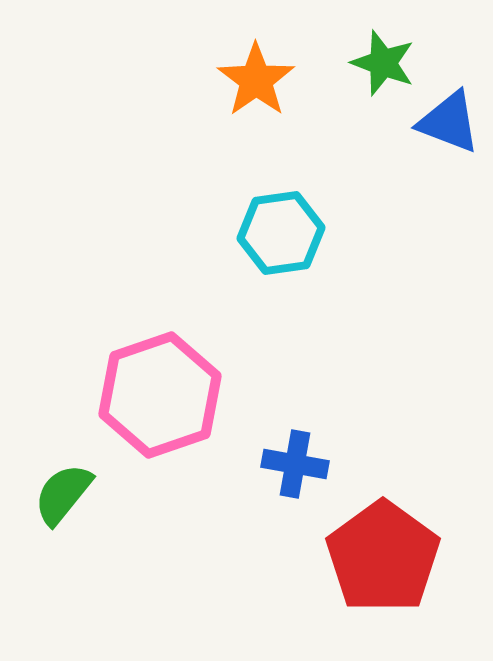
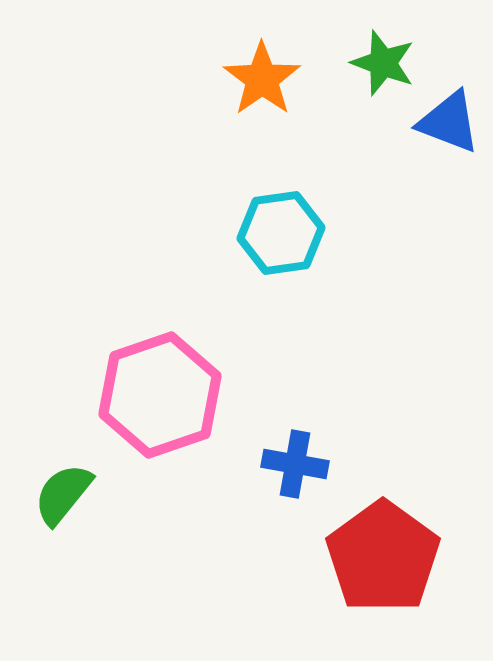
orange star: moved 6 px right, 1 px up
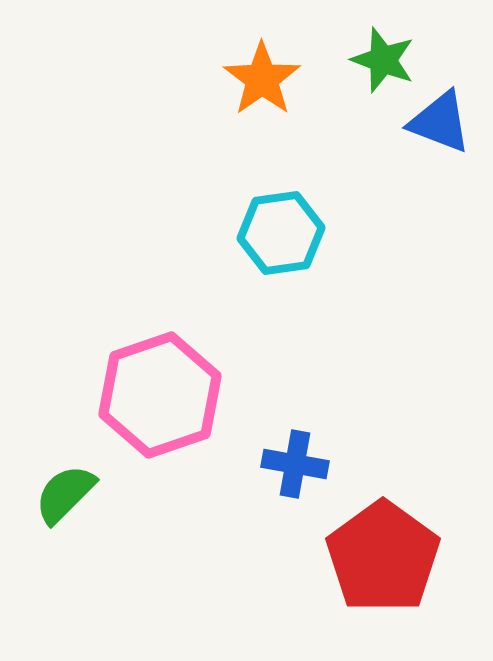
green star: moved 3 px up
blue triangle: moved 9 px left
green semicircle: moved 2 px right; rotated 6 degrees clockwise
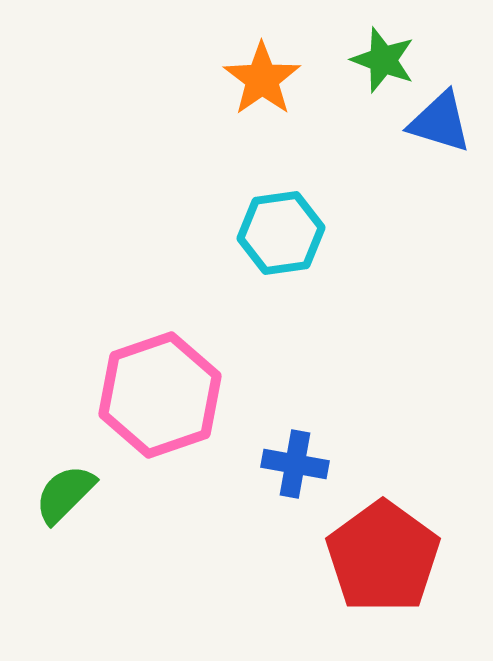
blue triangle: rotated 4 degrees counterclockwise
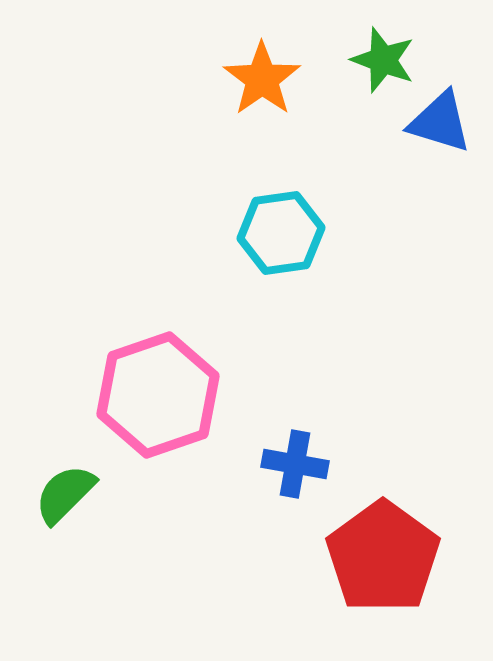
pink hexagon: moved 2 px left
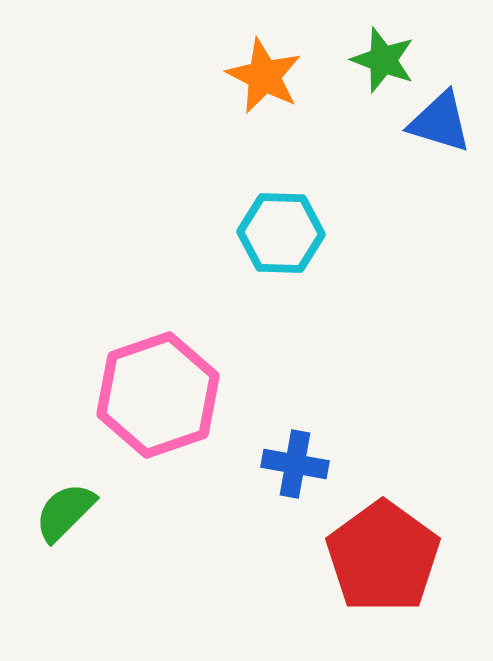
orange star: moved 2 px right, 3 px up; rotated 10 degrees counterclockwise
cyan hexagon: rotated 10 degrees clockwise
green semicircle: moved 18 px down
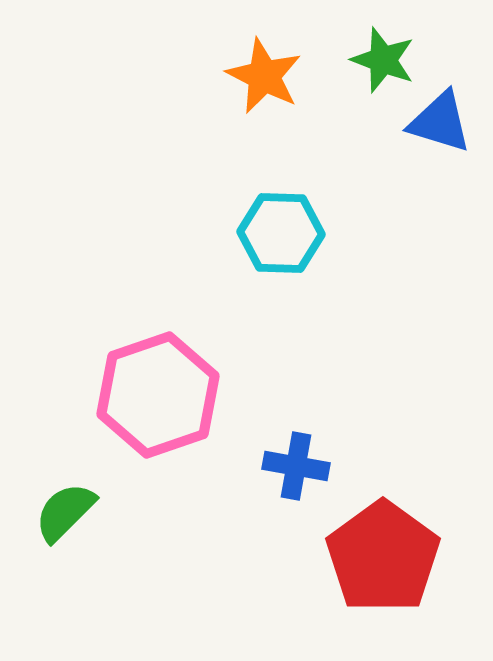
blue cross: moved 1 px right, 2 px down
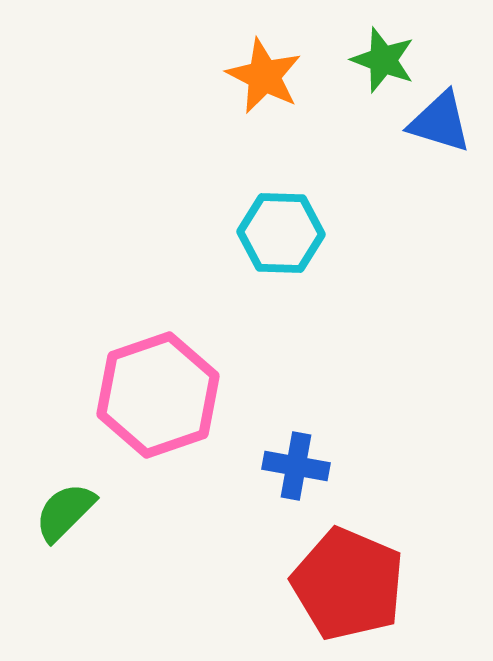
red pentagon: moved 35 px left, 27 px down; rotated 13 degrees counterclockwise
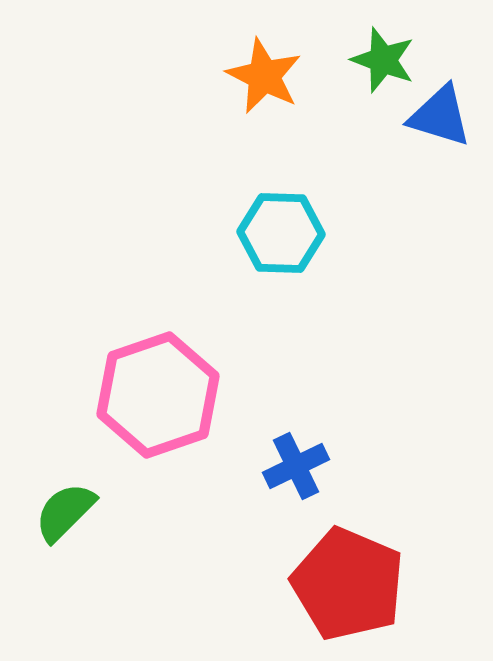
blue triangle: moved 6 px up
blue cross: rotated 36 degrees counterclockwise
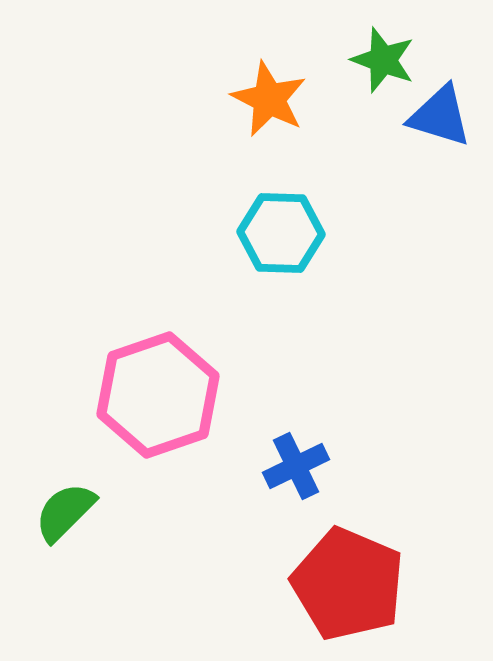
orange star: moved 5 px right, 23 px down
